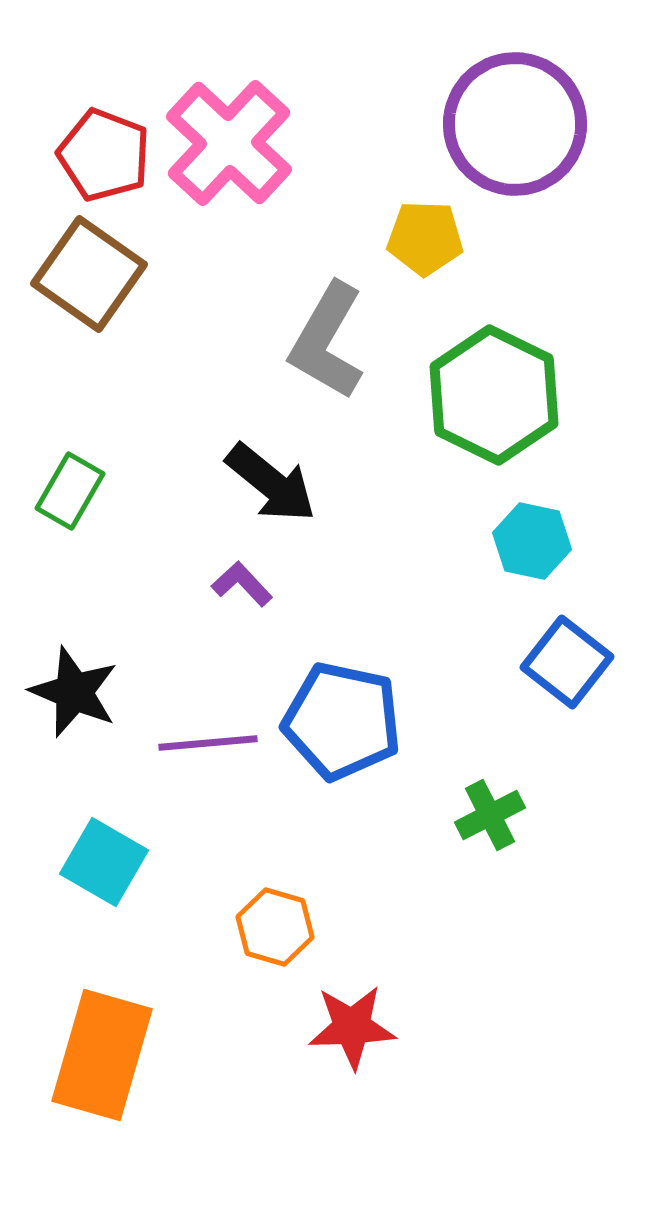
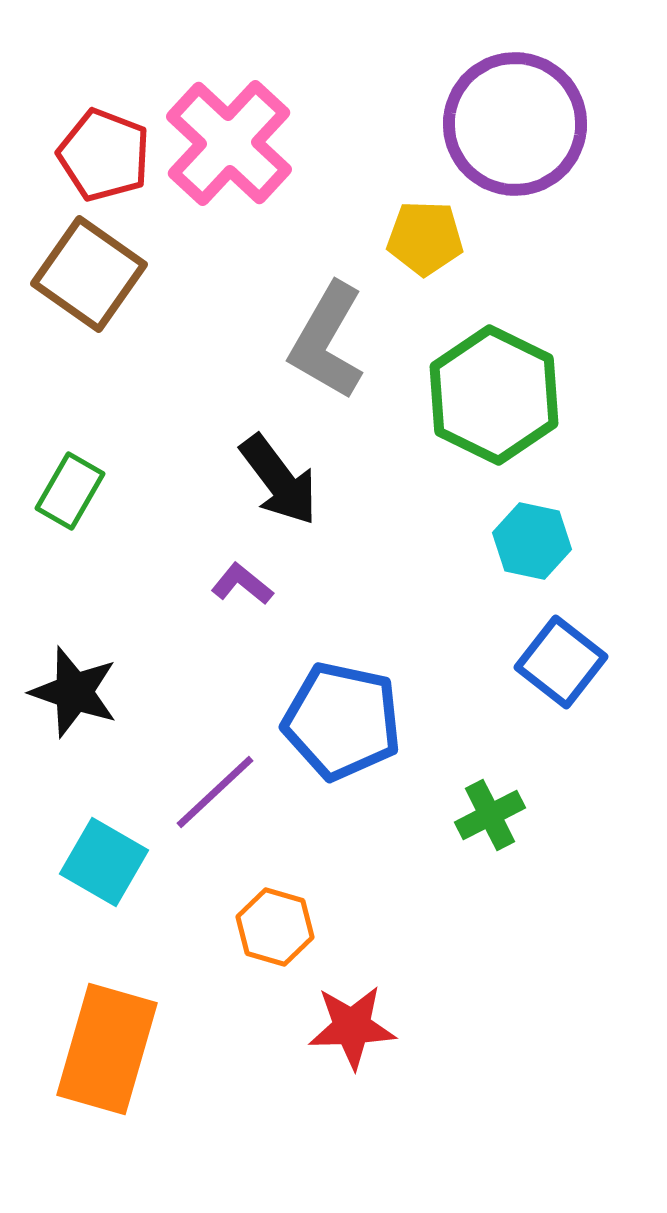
black arrow: moved 8 px right, 3 px up; rotated 14 degrees clockwise
purple L-shape: rotated 8 degrees counterclockwise
blue square: moved 6 px left
black star: rotated 4 degrees counterclockwise
purple line: moved 7 px right, 49 px down; rotated 38 degrees counterclockwise
orange rectangle: moved 5 px right, 6 px up
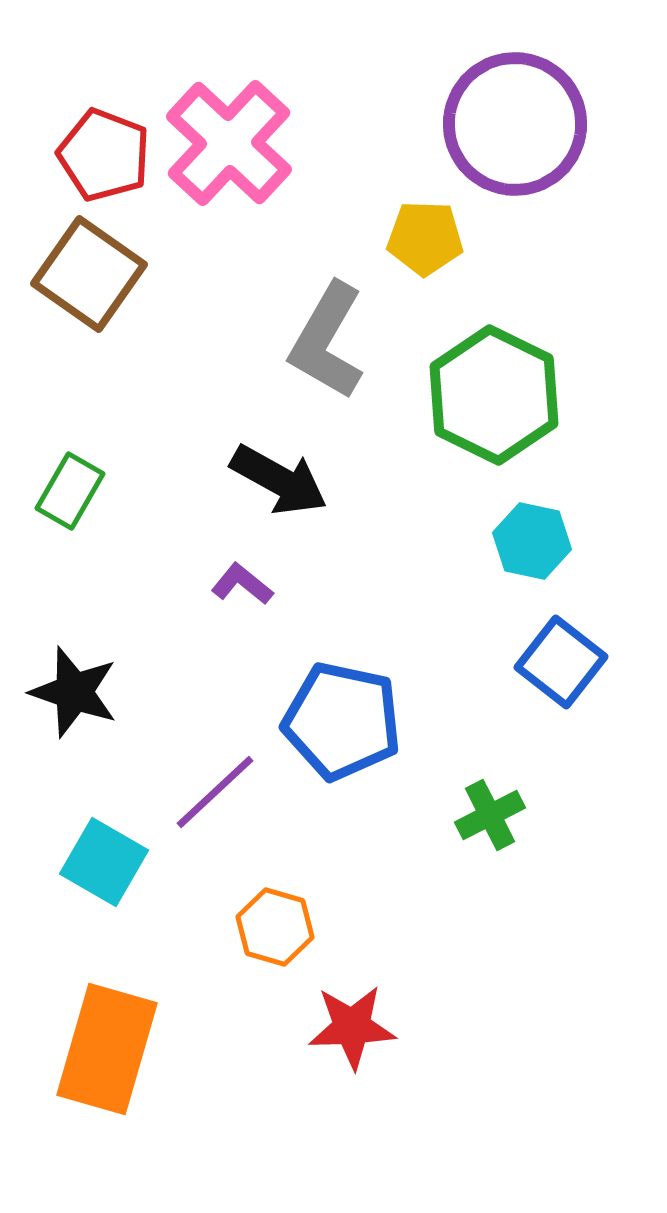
black arrow: rotated 24 degrees counterclockwise
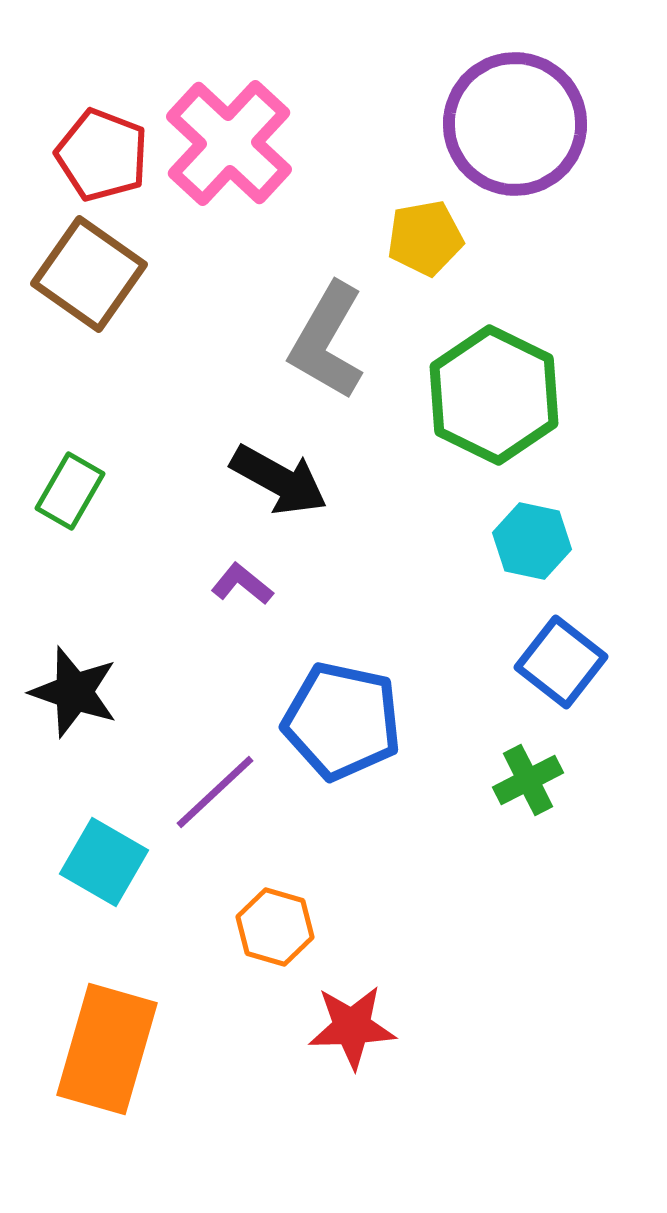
red pentagon: moved 2 px left
yellow pentagon: rotated 12 degrees counterclockwise
green cross: moved 38 px right, 35 px up
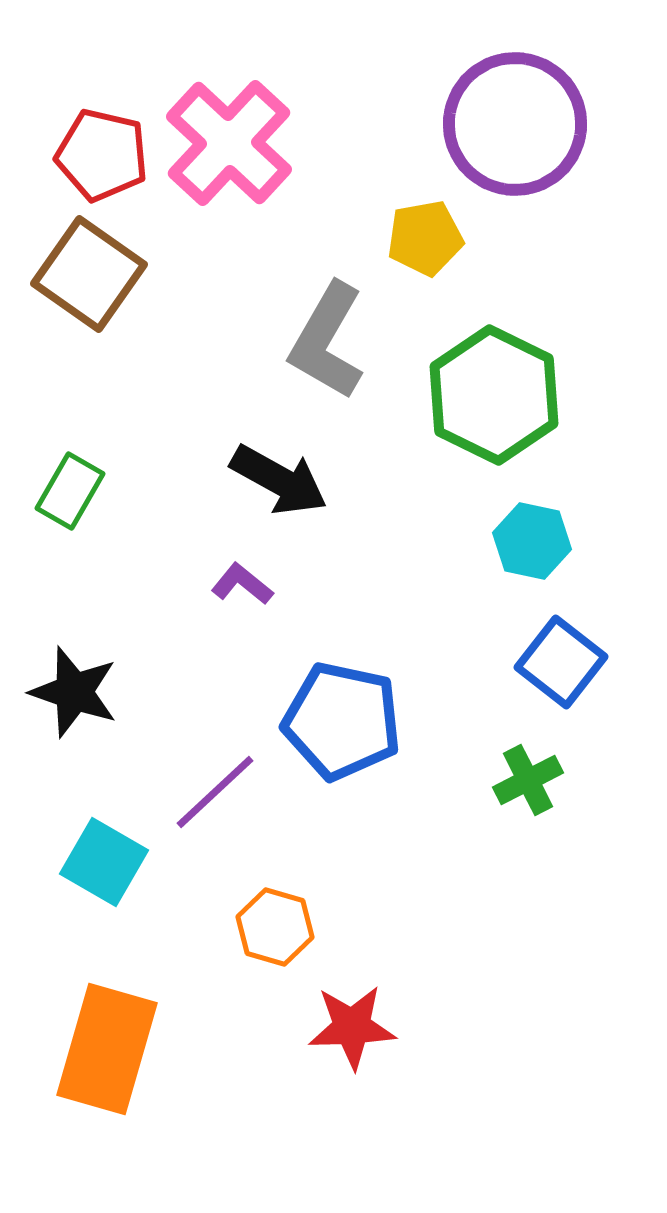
red pentagon: rotated 8 degrees counterclockwise
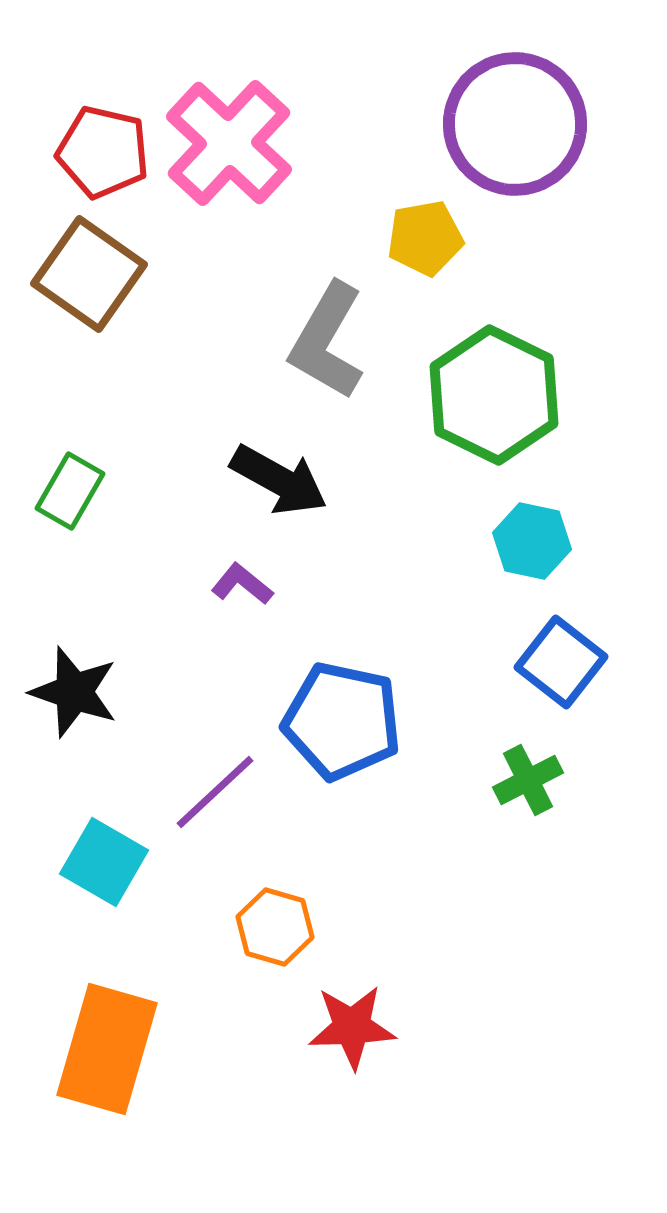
red pentagon: moved 1 px right, 3 px up
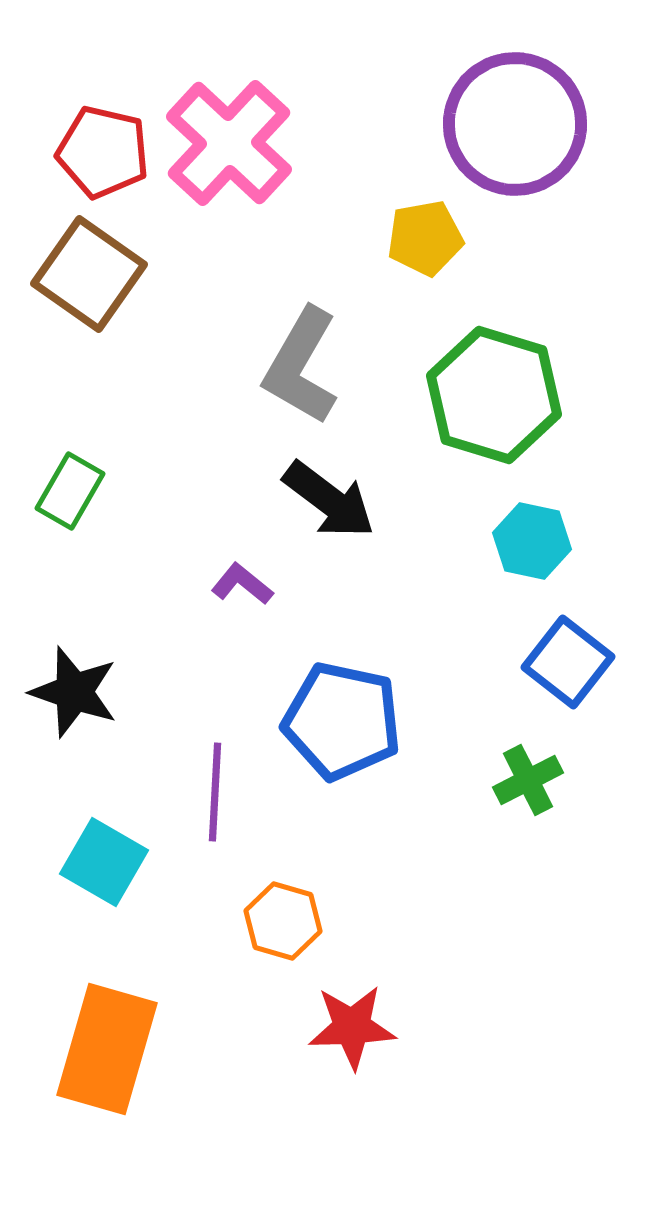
gray L-shape: moved 26 px left, 25 px down
green hexagon: rotated 9 degrees counterclockwise
black arrow: moved 50 px right, 20 px down; rotated 8 degrees clockwise
blue square: moved 7 px right
purple line: rotated 44 degrees counterclockwise
orange hexagon: moved 8 px right, 6 px up
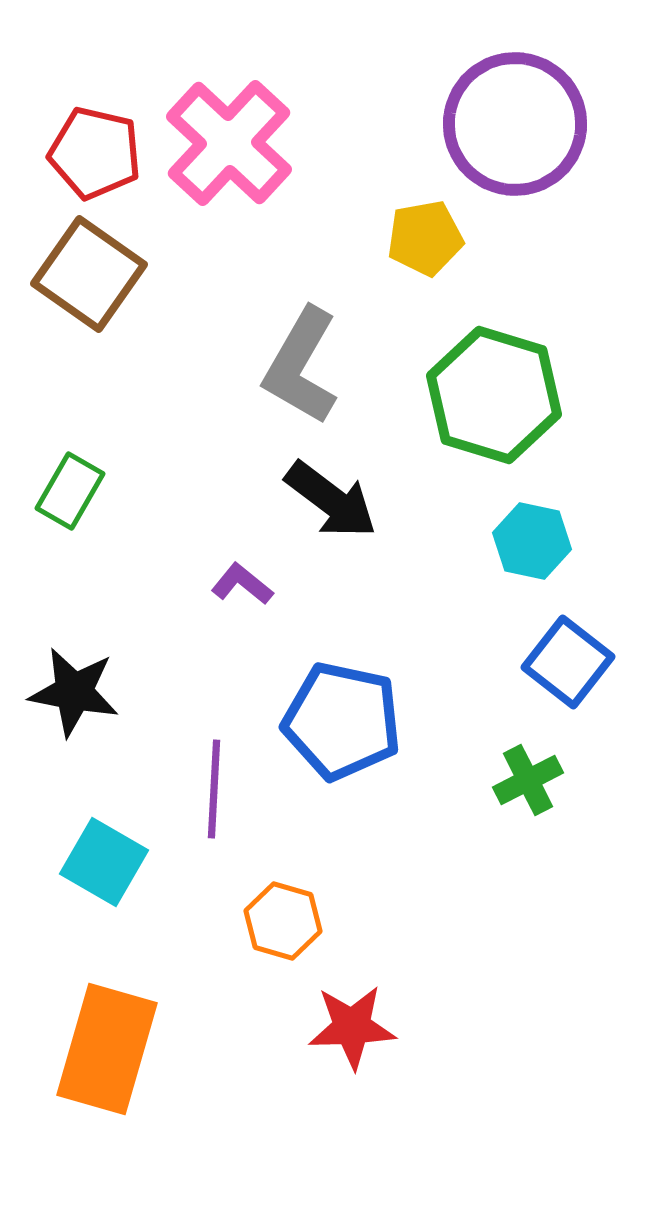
red pentagon: moved 8 px left, 1 px down
black arrow: moved 2 px right
black star: rotated 8 degrees counterclockwise
purple line: moved 1 px left, 3 px up
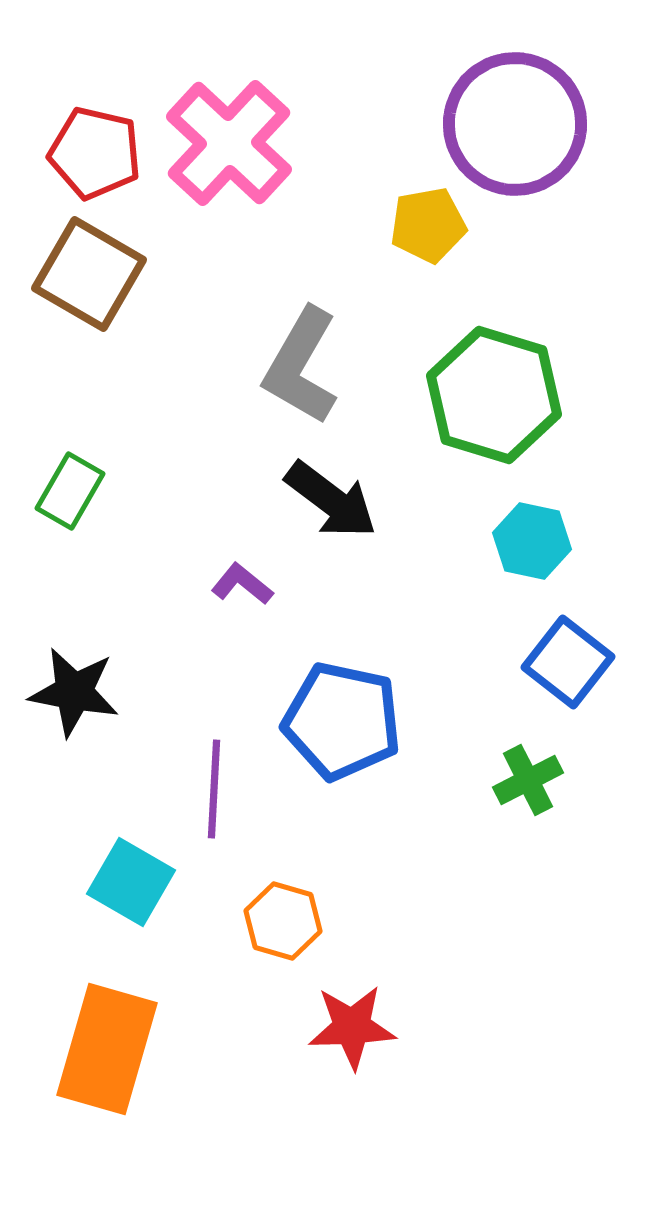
yellow pentagon: moved 3 px right, 13 px up
brown square: rotated 5 degrees counterclockwise
cyan square: moved 27 px right, 20 px down
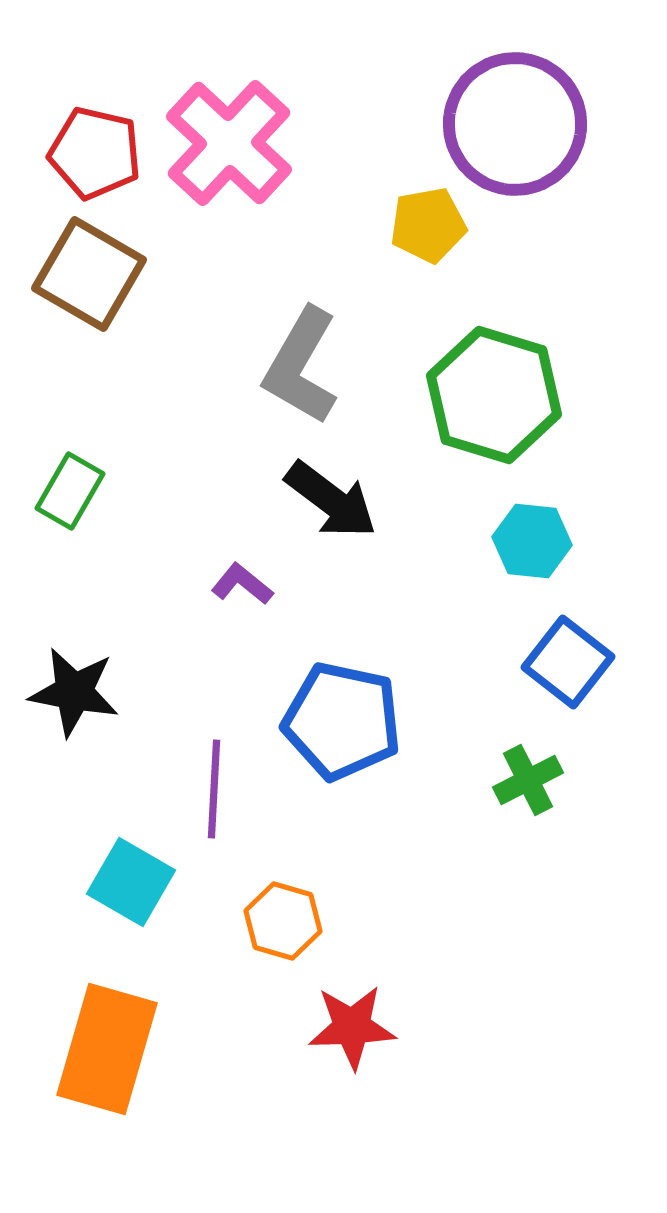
cyan hexagon: rotated 6 degrees counterclockwise
